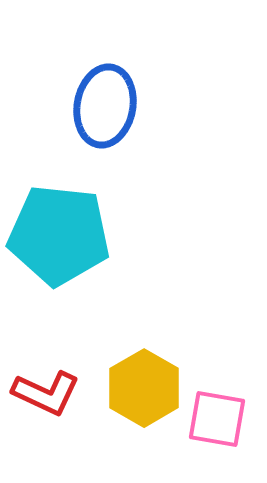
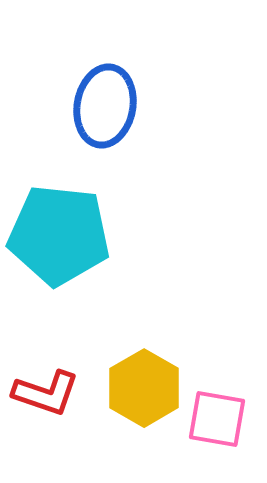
red L-shape: rotated 6 degrees counterclockwise
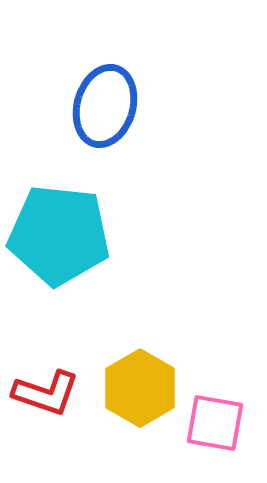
blue ellipse: rotated 6 degrees clockwise
yellow hexagon: moved 4 px left
pink square: moved 2 px left, 4 px down
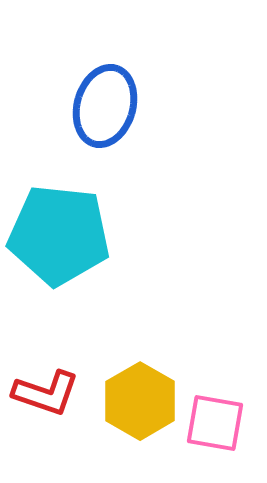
yellow hexagon: moved 13 px down
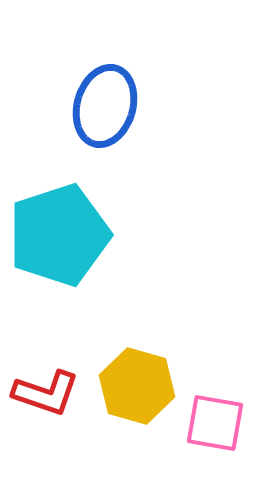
cyan pentagon: rotated 24 degrees counterclockwise
yellow hexagon: moved 3 px left, 15 px up; rotated 14 degrees counterclockwise
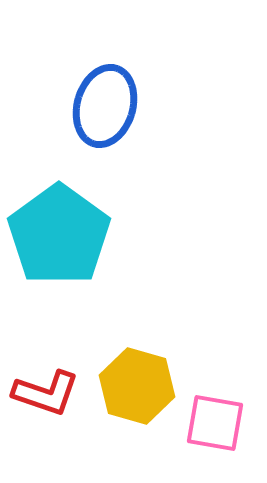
cyan pentagon: rotated 18 degrees counterclockwise
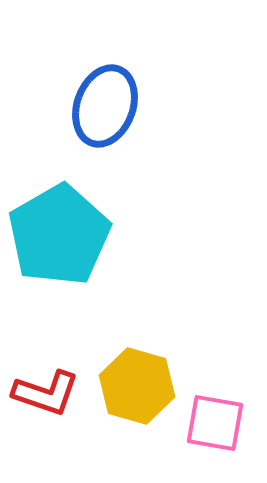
blue ellipse: rotated 4 degrees clockwise
cyan pentagon: rotated 6 degrees clockwise
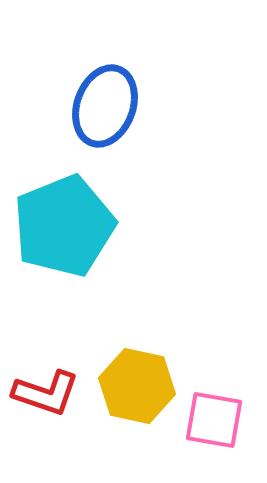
cyan pentagon: moved 5 px right, 9 px up; rotated 8 degrees clockwise
yellow hexagon: rotated 4 degrees counterclockwise
pink square: moved 1 px left, 3 px up
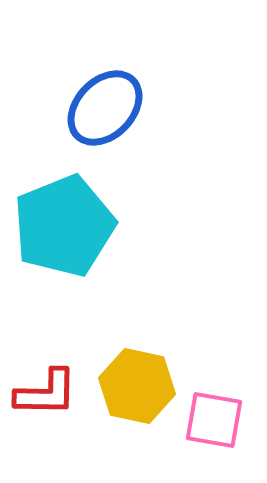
blue ellipse: moved 2 px down; rotated 24 degrees clockwise
red L-shape: rotated 18 degrees counterclockwise
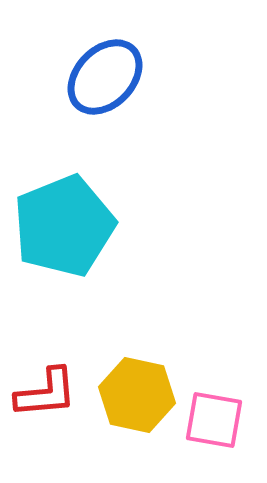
blue ellipse: moved 31 px up
yellow hexagon: moved 9 px down
red L-shape: rotated 6 degrees counterclockwise
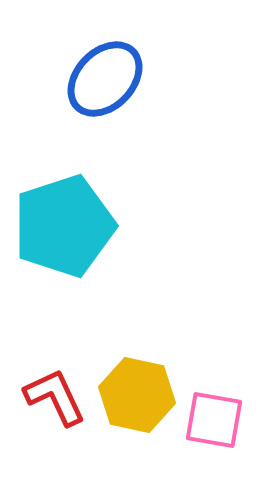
blue ellipse: moved 2 px down
cyan pentagon: rotated 4 degrees clockwise
red L-shape: moved 9 px right, 4 px down; rotated 110 degrees counterclockwise
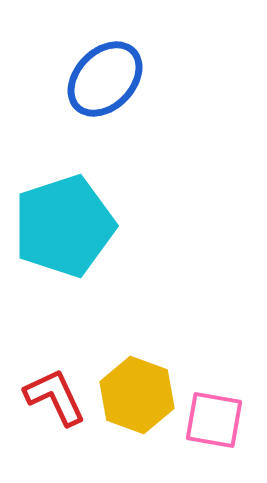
yellow hexagon: rotated 8 degrees clockwise
